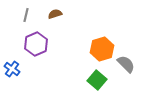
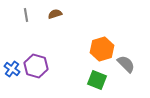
gray line: rotated 24 degrees counterclockwise
purple hexagon: moved 22 px down; rotated 20 degrees counterclockwise
green square: rotated 18 degrees counterclockwise
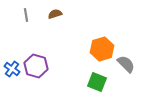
green square: moved 2 px down
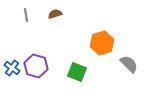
orange hexagon: moved 6 px up
gray semicircle: moved 3 px right
blue cross: moved 1 px up
green square: moved 20 px left, 10 px up
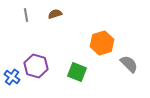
blue cross: moved 9 px down
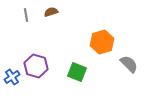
brown semicircle: moved 4 px left, 2 px up
orange hexagon: moved 1 px up
blue cross: rotated 21 degrees clockwise
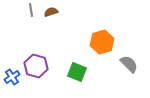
gray line: moved 5 px right, 5 px up
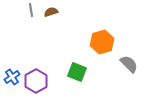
purple hexagon: moved 15 px down; rotated 15 degrees clockwise
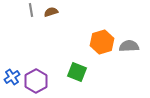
gray semicircle: moved 18 px up; rotated 48 degrees counterclockwise
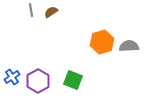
brown semicircle: rotated 16 degrees counterclockwise
green square: moved 4 px left, 8 px down
purple hexagon: moved 2 px right
